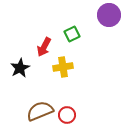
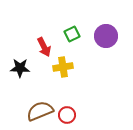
purple circle: moved 3 px left, 21 px down
red arrow: rotated 54 degrees counterclockwise
black star: rotated 30 degrees clockwise
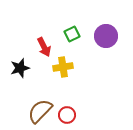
black star: rotated 18 degrees counterclockwise
brown semicircle: rotated 24 degrees counterclockwise
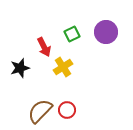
purple circle: moved 4 px up
yellow cross: rotated 24 degrees counterclockwise
red circle: moved 5 px up
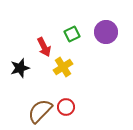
red circle: moved 1 px left, 3 px up
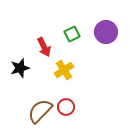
yellow cross: moved 1 px right, 3 px down
